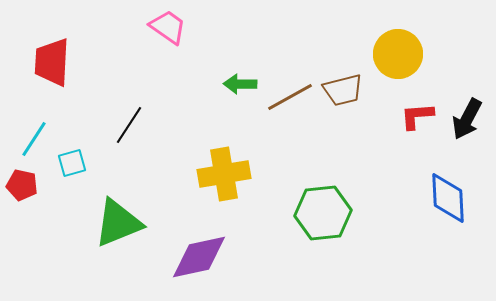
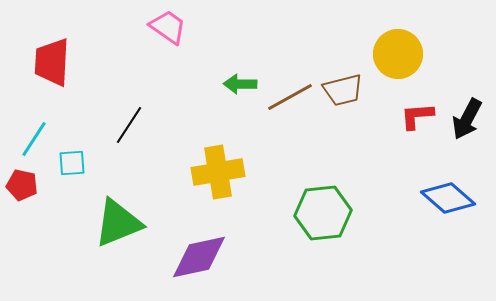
cyan square: rotated 12 degrees clockwise
yellow cross: moved 6 px left, 2 px up
blue diamond: rotated 46 degrees counterclockwise
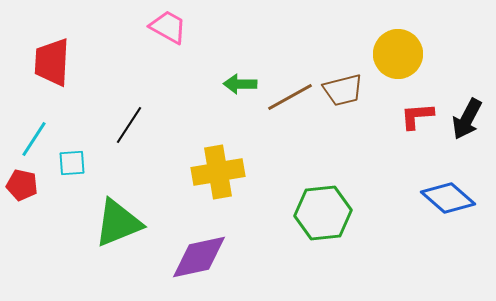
pink trapezoid: rotated 6 degrees counterclockwise
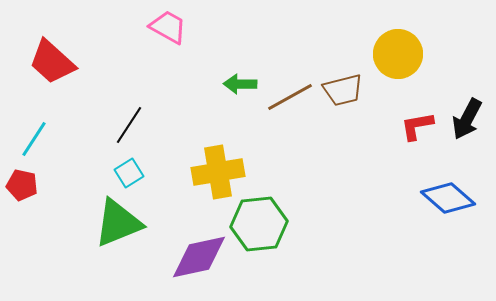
red trapezoid: rotated 51 degrees counterclockwise
red L-shape: moved 10 px down; rotated 6 degrees counterclockwise
cyan square: moved 57 px right, 10 px down; rotated 28 degrees counterclockwise
green hexagon: moved 64 px left, 11 px down
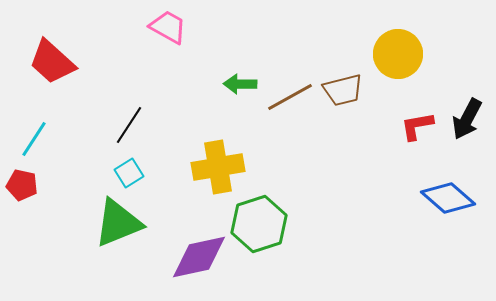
yellow cross: moved 5 px up
green hexagon: rotated 12 degrees counterclockwise
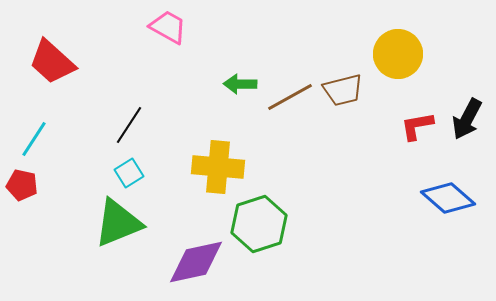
yellow cross: rotated 15 degrees clockwise
purple diamond: moved 3 px left, 5 px down
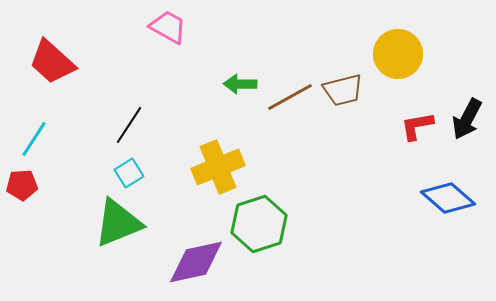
yellow cross: rotated 27 degrees counterclockwise
red pentagon: rotated 16 degrees counterclockwise
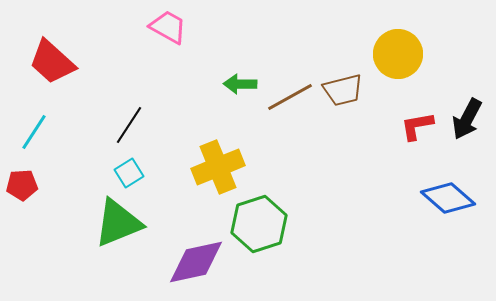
cyan line: moved 7 px up
